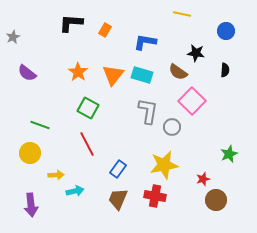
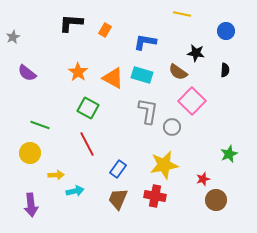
orange triangle: moved 3 px down; rotated 40 degrees counterclockwise
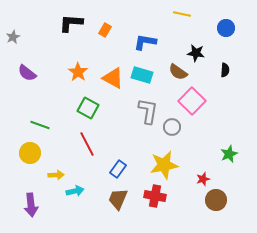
blue circle: moved 3 px up
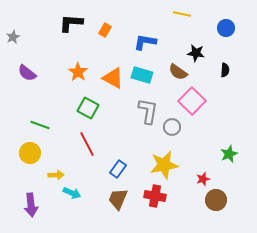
cyan arrow: moved 3 px left, 2 px down; rotated 36 degrees clockwise
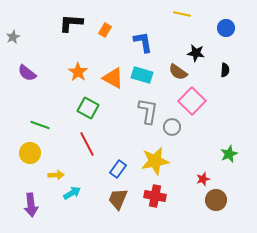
blue L-shape: moved 2 px left; rotated 70 degrees clockwise
yellow star: moved 9 px left, 4 px up
cyan arrow: rotated 54 degrees counterclockwise
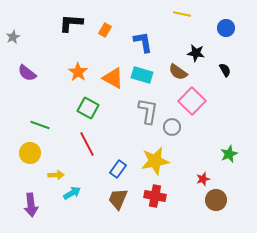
black semicircle: rotated 32 degrees counterclockwise
